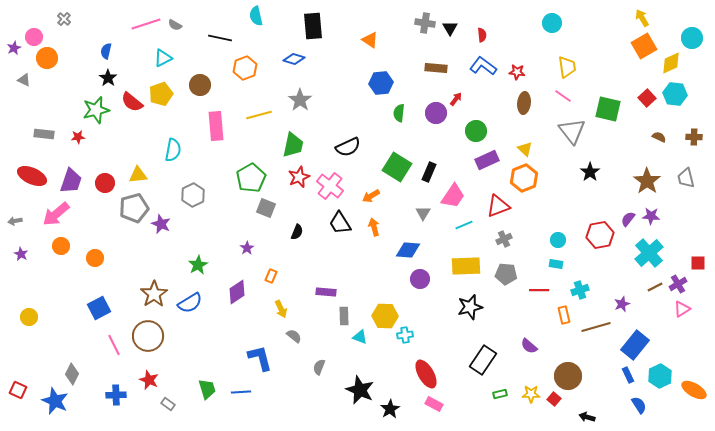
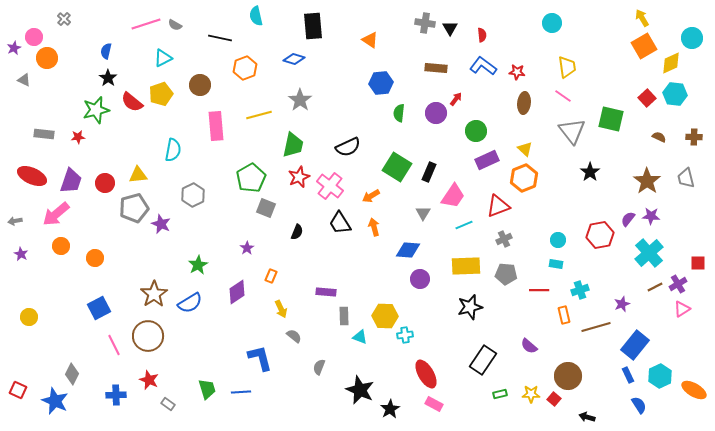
green square at (608, 109): moved 3 px right, 10 px down
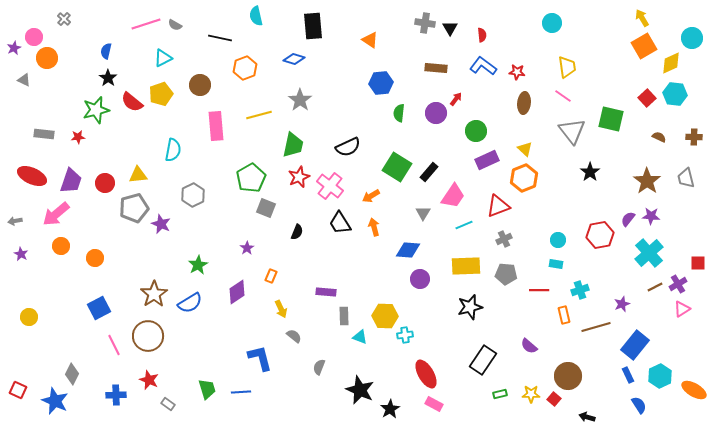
black rectangle at (429, 172): rotated 18 degrees clockwise
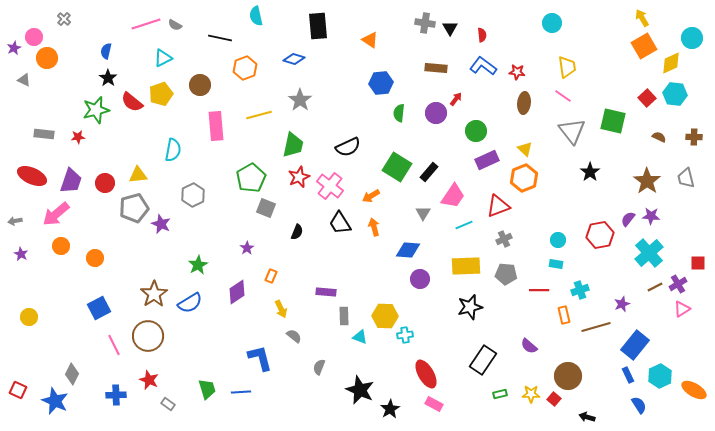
black rectangle at (313, 26): moved 5 px right
green square at (611, 119): moved 2 px right, 2 px down
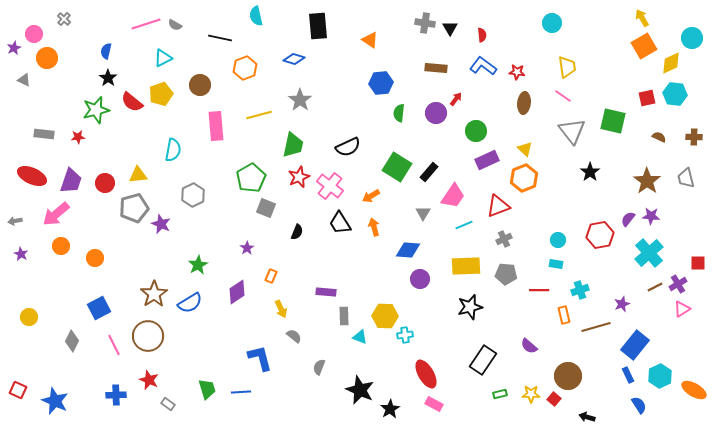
pink circle at (34, 37): moved 3 px up
red square at (647, 98): rotated 30 degrees clockwise
gray diamond at (72, 374): moved 33 px up
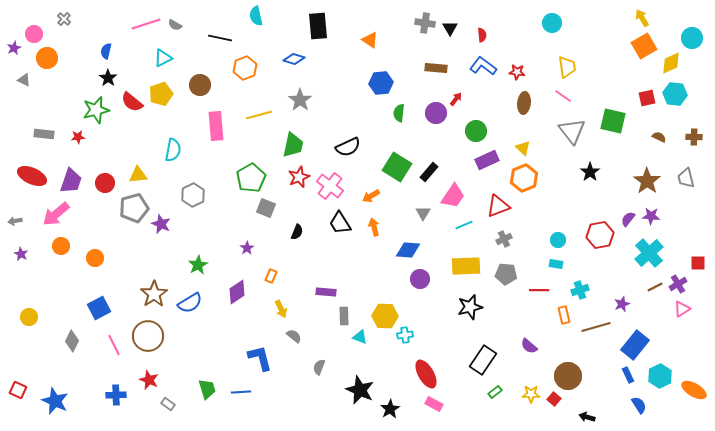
yellow triangle at (525, 149): moved 2 px left, 1 px up
green rectangle at (500, 394): moved 5 px left, 2 px up; rotated 24 degrees counterclockwise
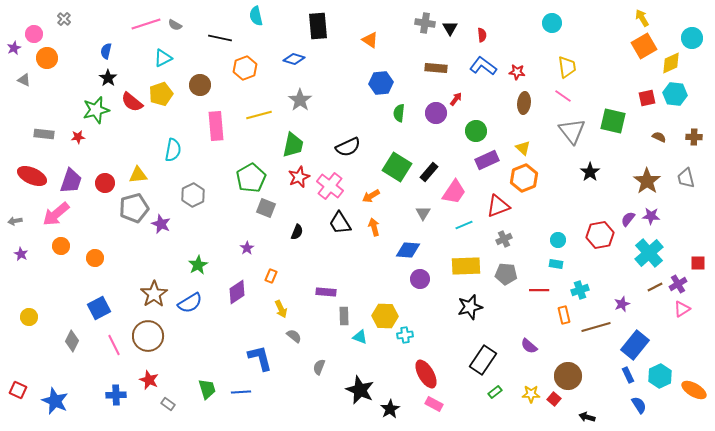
pink trapezoid at (453, 196): moved 1 px right, 4 px up
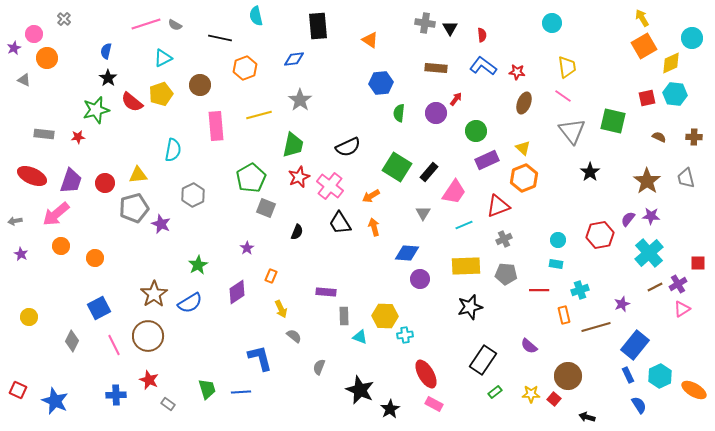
blue diamond at (294, 59): rotated 25 degrees counterclockwise
brown ellipse at (524, 103): rotated 15 degrees clockwise
blue diamond at (408, 250): moved 1 px left, 3 px down
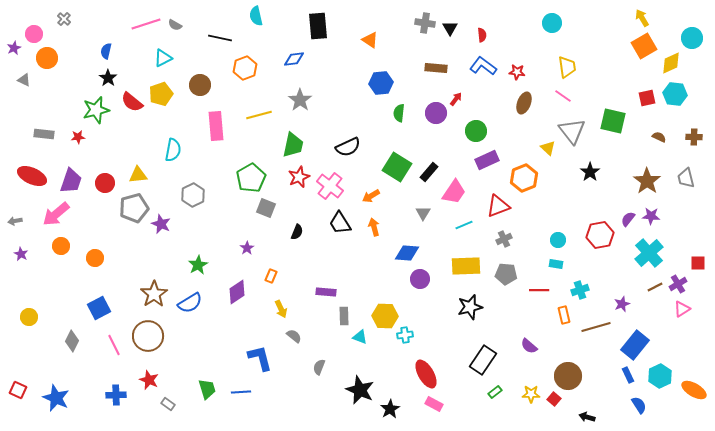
yellow triangle at (523, 148): moved 25 px right
blue star at (55, 401): moved 1 px right, 3 px up
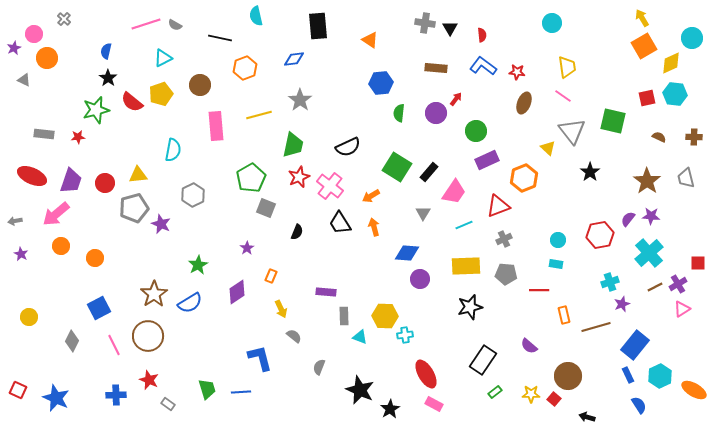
cyan cross at (580, 290): moved 30 px right, 8 px up
